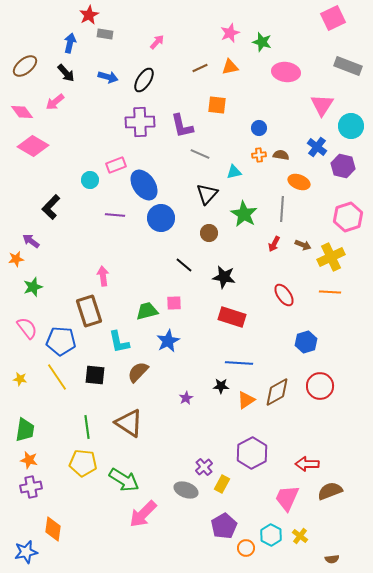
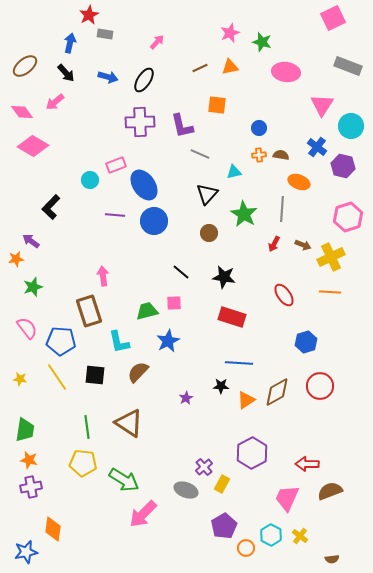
blue circle at (161, 218): moved 7 px left, 3 px down
black line at (184, 265): moved 3 px left, 7 px down
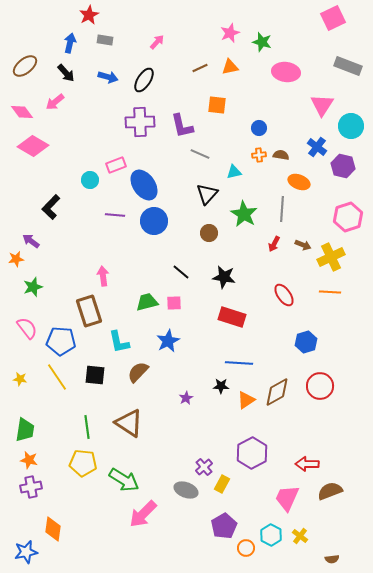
gray rectangle at (105, 34): moved 6 px down
green trapezoid at (147, 311): moved 9 px up
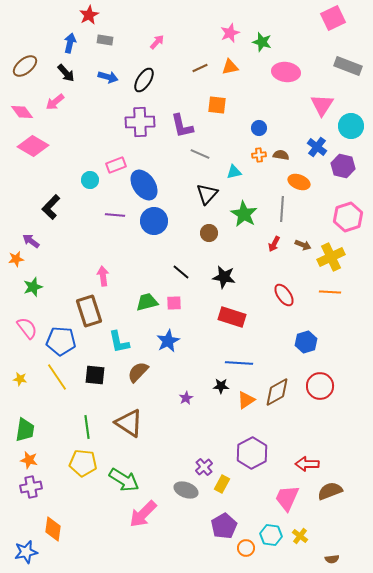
cyan hexagon at (271, 535): rotated 20 degrees counterclockwise
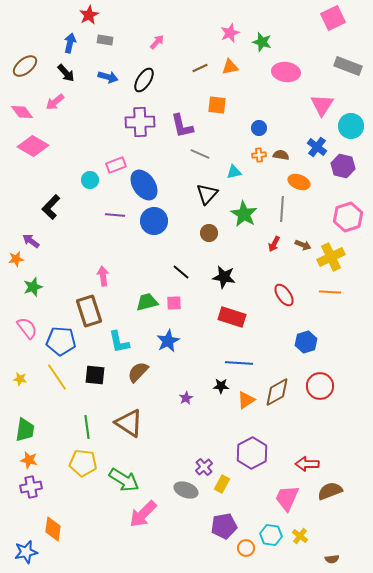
purple pentagon at (224, 526): rotated 20 degrees clockwise
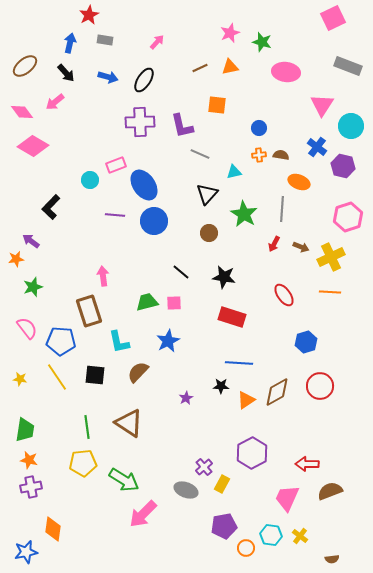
brown arrow at (303, 245): moved 2 px left, 2 px down
yellow pentagon at (83, 463): rotated 12 degrees counterclockwise
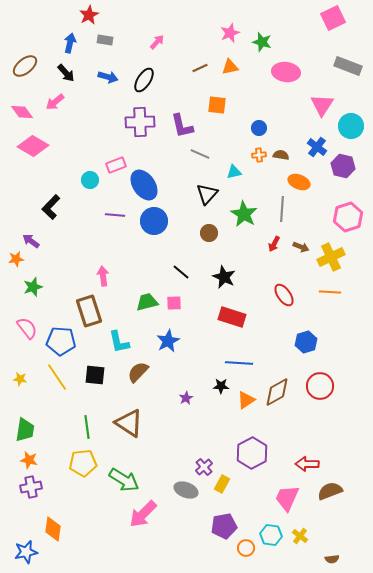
black star at (224, 277): rotated 15 degrees clockwise
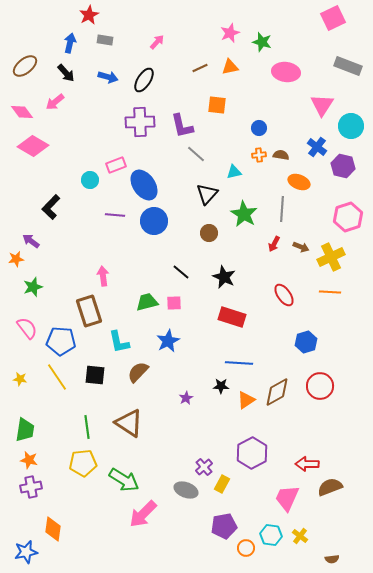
gray line at (200, 154): moved 4 px left; rotated 18 degrees clockwise
brown semicircle at (330, 491): moved 4 px up
